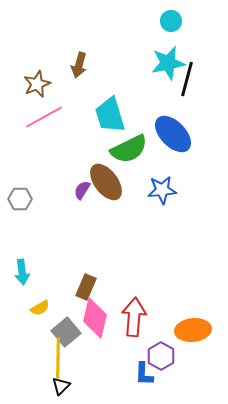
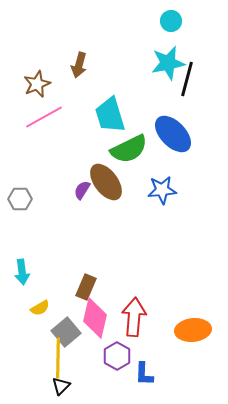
purple hexagon: moved 44 px left
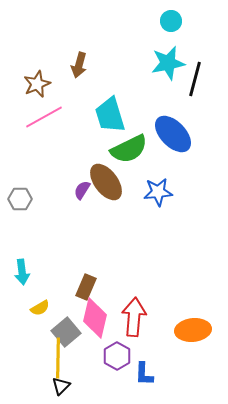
black line: moved 8 px right
blue star: moved 4 px left, 2 px down
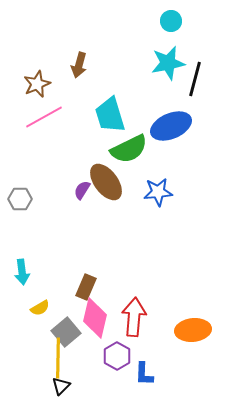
blue ellipse: moved 2 px left, 8 px up; rotated 69 degrees counterclockwise
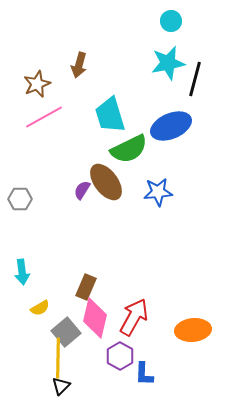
red arrow: rotated 24 degrees clockwise
purple hexagon: moved 3 px right
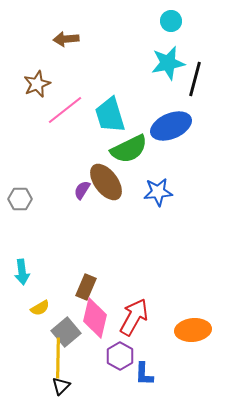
brown arrow: moved 13 px left, 26 px up; rotated 70 degrees clockwise
pink line: moved 21 px right, 7 px up; rotated 9 degrees counterclockwise
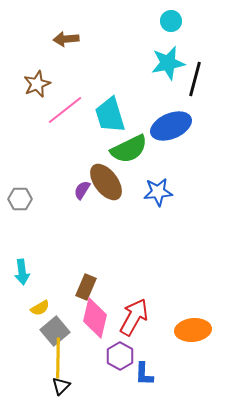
gray square: moved 11 px left, 1 px up
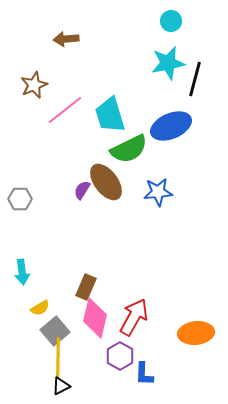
brown star: moved 3 px left, 1 px down
orange ellipse: moved 3 px right, 3 px down
black triangle: rotated 18 degrees clockwise
